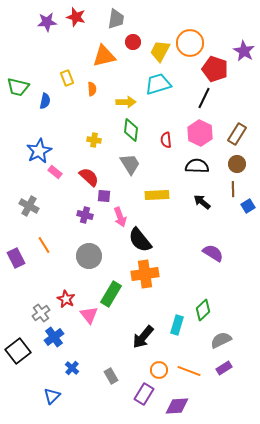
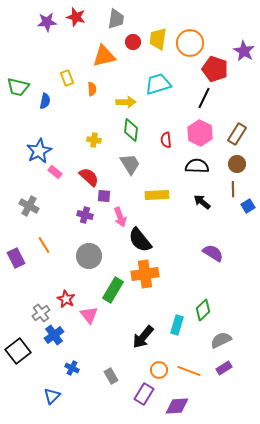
yellow trapezoid at (160, 51): moved 2 px left, 12 px up; rotated 20 degrees counterclockwise
green rectangle at (111, 294): moved 2 px right, 4 px up
blue cross at (54, 337): moved 2 px up
blue cross at (72, 368): rotated 16 degrees counterclockwise
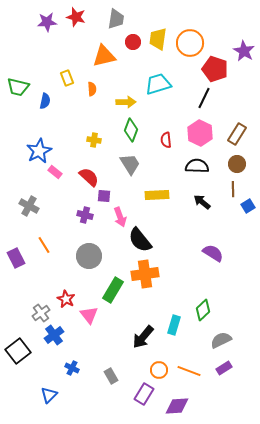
green diamond at (131, 130): rotated 15 degrees clockwise
cyan rectangle at (177, 325): moved 3 px left
blue triangle at (52, 396): moved 3 px left, 1 px up
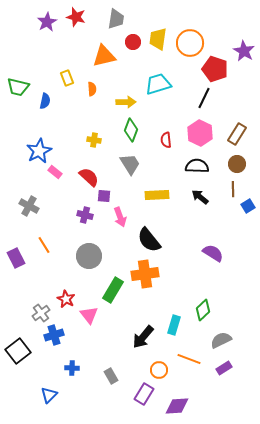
purple star at (47, 22): rotated 24 degrees counterclockwise
black arrow at (202, 202): moved 2 px left, 5 px up
black semicircle at (140, 240): moved 9 px right
blue cross at (54, 335): rotated 18 degrees clockwise
blue cross at (72, 368): rotated 24 degrees counterclockwise
orange line at (189, 371): moved 12 px up
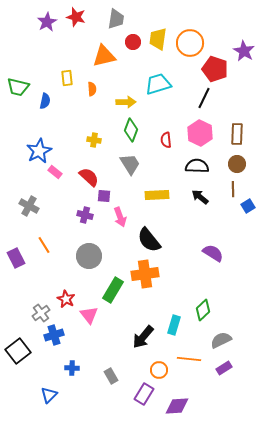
yellow rectangle at (67, 78): rotated 14 degrees clockwise
brown rectangle at (237, 134): rotated 30 degrees counterclockwise
orange line at (189, 359): rotated 15 degrees counterclockwise
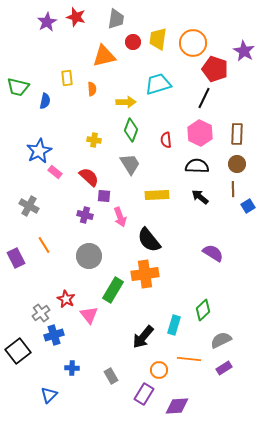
orange circle at (190, 43): moved 3 px right
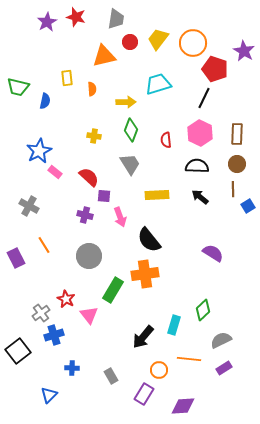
yellow trapezoid at (158, 39): rotated 30 degrees clockwise
red circle at (133, 42): moved 3 px left
yellow cross at (94, 140): moved 4 px up
purple diamond at (177, 406): moved 6 px right
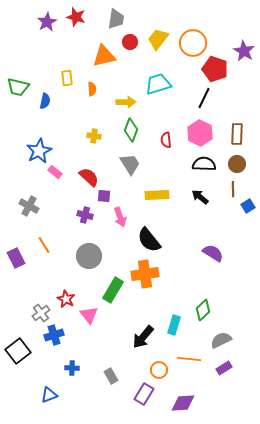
black semicircle at (197, 166): moved 7 px right, 2 px up
blue triangle at (49, 395): rotated 24 degrees clockwise
purple diamond at (183, 406): moved 3 px up
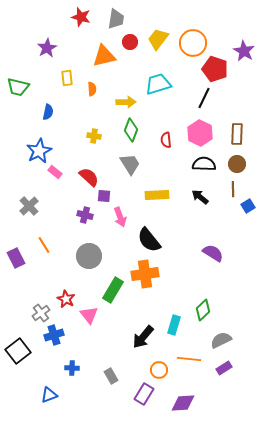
red star at (76, 17): moved 5 px right
purple star at (47, 22): moved 26 px down
blue semicircle at (45, 101): moved 3 px right, 11 px down
gray cross at (29, 206): rotated 18 degrees clockwise
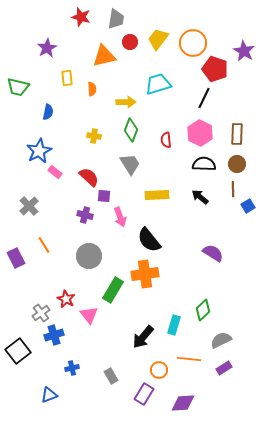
blue cross at (72, 368): rotated 16 degrees counterclockwise
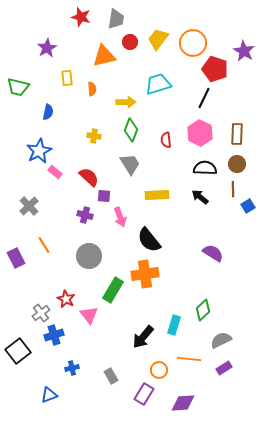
black semicircle at (204, 164): moved 1 px right, 4 px down
